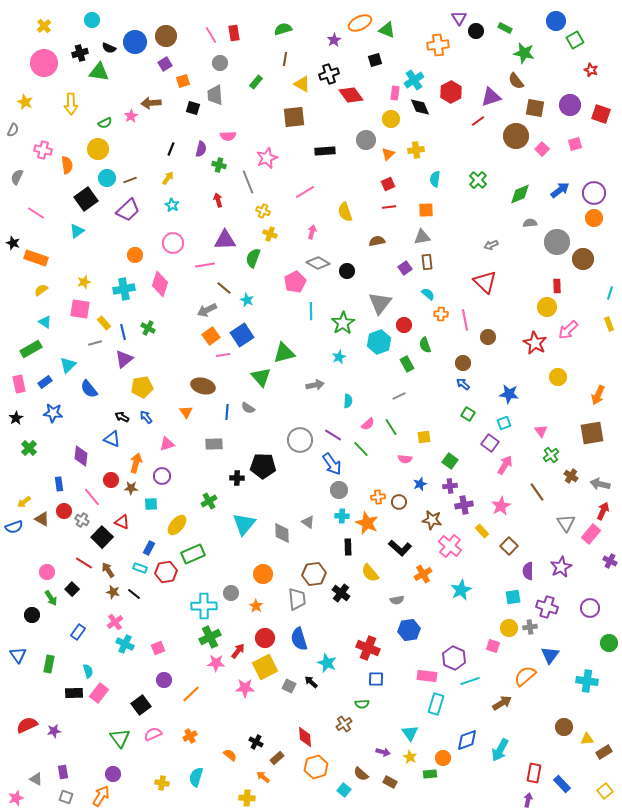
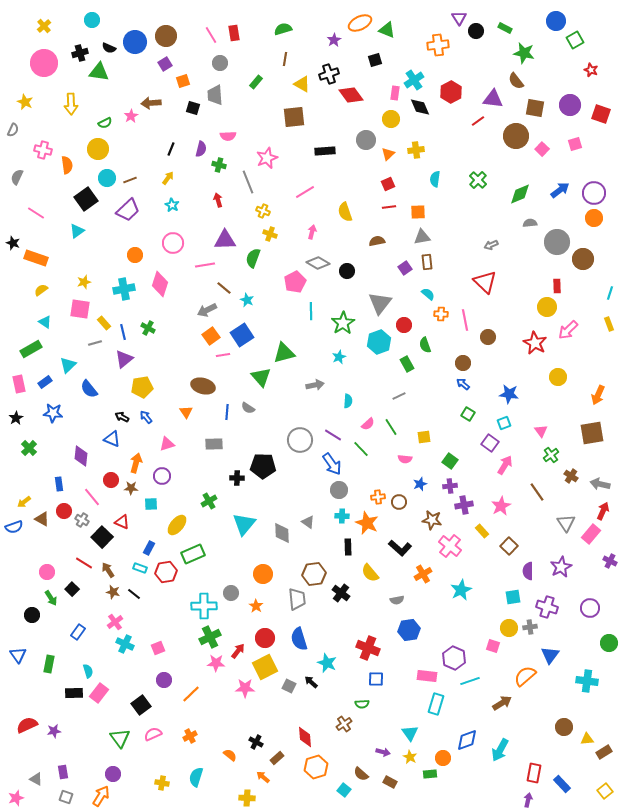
purple triangle at (491, 97): moved 2 px right, 2 px down; rotated 25 degrees clockwise
orange square at (426, 210): moved 8 px left, 2 px down
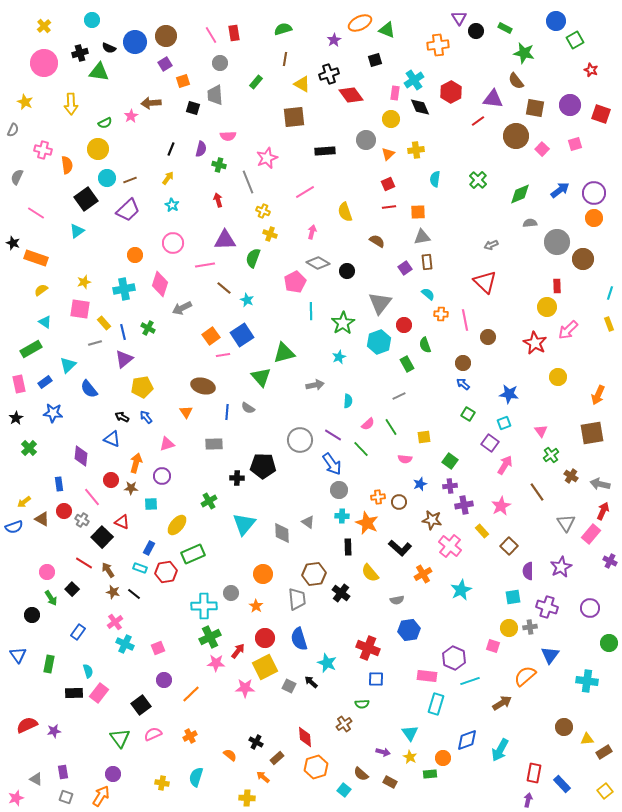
brown semicircle at (377, 241): rotated 42 degrees clockwise
gray arrow at (207, 310): moved 25 px left, 2 px up
